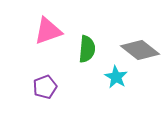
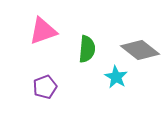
pink triangle: moved 5 px left
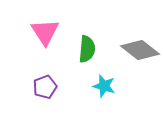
pink triangle: moved 2 px right, 1 px down; rotated 44 degrees counterclockwise
cyan star: moved 12 px left, 9 px down; rotated 15 degrees counterclockwise
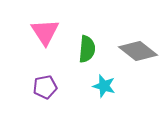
gray diamond: moved 2 px left, 1 px down
purple pentagon: rotated 10 degrees clockwise
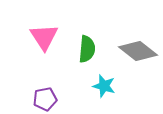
pink triangle: moved 1 px left, 5 px down
purple pentagon: moved 12 px down
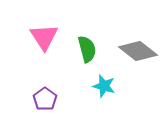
green semicircle: rotated 20 degrees counterclockwise
purple pentagon: rotated 25 degrees counterclockwise
